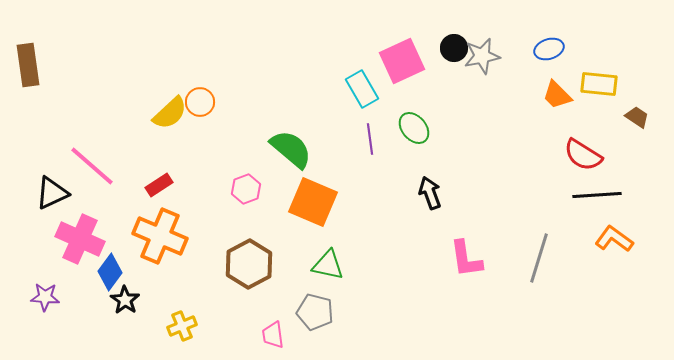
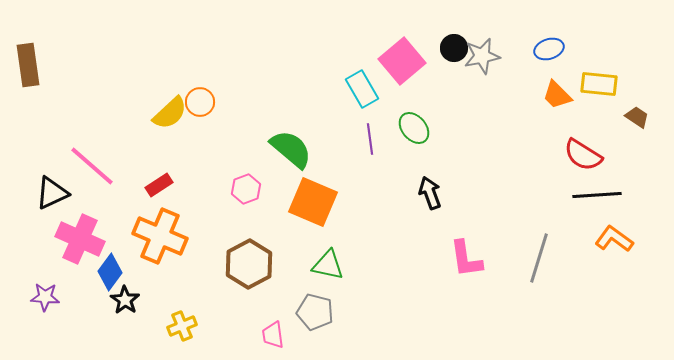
pink square: rotated 15 degrees counterclockwise
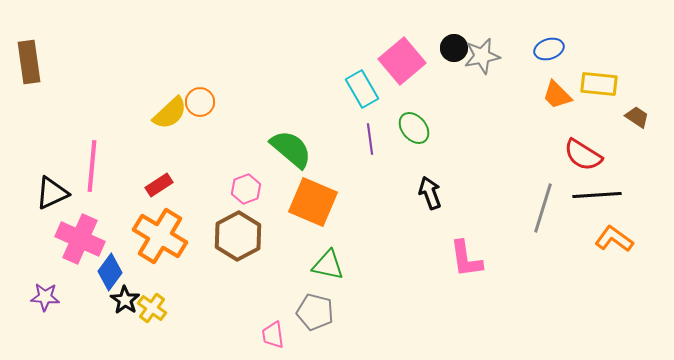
brown rectangle: moved 1 px right, 3 px up
pink line: rotated 54 degrees clockwise
orange cross: rotated 8 degrees clockwise
gray line: moved 4 px right, 50 px up
brown hexagon: moved 11 px left, 28 px up
yellow cross: moved 30 px left, 18 px up; rotated 32 degrees counterclockwise
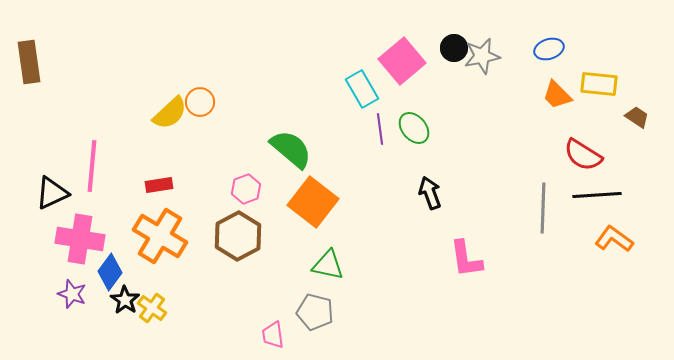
purple line: moved 10 px right, 10 px up
red rectangle: rotated 24 degrees clockwise
orange square: rotated 15 degrees clockwise
gray line: rotated 15 degrees counterclockwise
pink cross: rotated 15 degrees counterclockwise
purple star: moved 27 px right, 3 px up; rotated 16 degrees clockwise
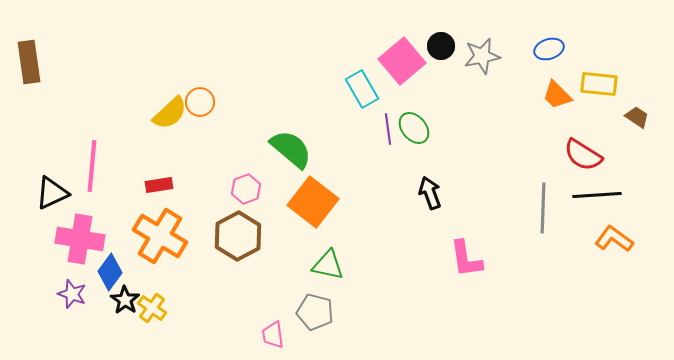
black circle: moved 13 px left, 2 px up
purple line: moved 8 px right
